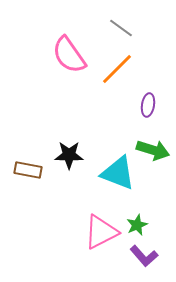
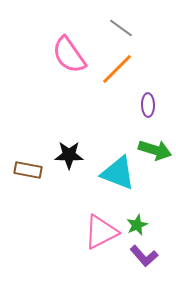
purple ellipse: rotated 10 degrees counterclockwise
green arrow: moved 2 px right
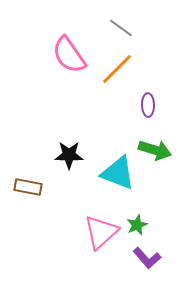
brown rectangle: moved 17 px down
pink triangle: rotated 15 degrees counterclockwise
purple L-shape: moved 3 px right, 2 px down
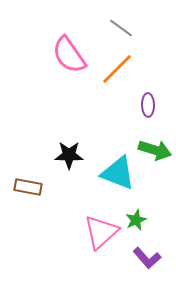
green star: moved 1 px left, 5 px up
